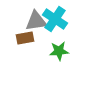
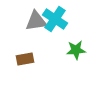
brown rectangle: moved 21 px down
green star: moved 17 px right, 1 px up
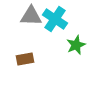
gray triangle: moved 5 px left, 5 px up; rotated 10 degrees clockwise
green star: moved 5 px up; rotated 18 degrees counterclockwise
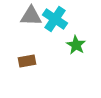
green star: rotated 18 degrees counterclockwise
brown rectangle: moved 2 px right, 2 px down
